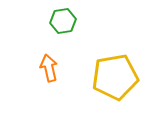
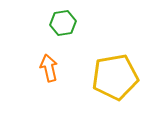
green hexagon: moved 2 px down
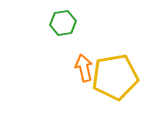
orange arrow: moved 35 px right
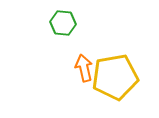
green hexagon: rotated 15 degrees clockwise
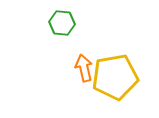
green hexagon: moved 1 px left
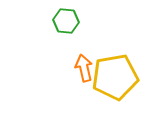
green hexagon: moved 4 px right, 2 px up
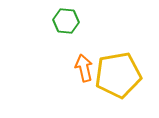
yellow pentagon: moved 3 px right, 2 px up
